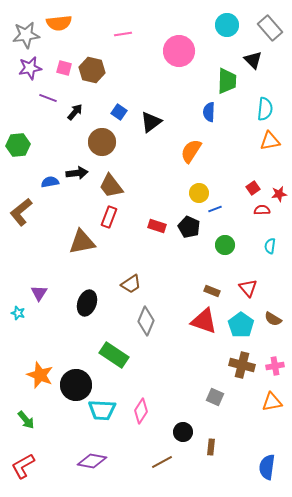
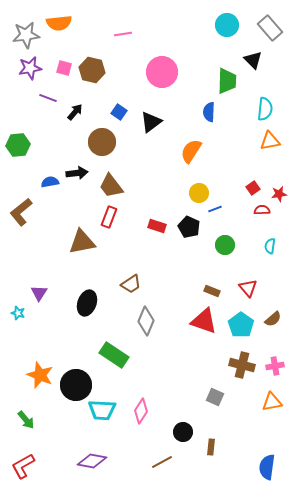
pink circle at (179, 51): moved 17 px left, 21 px down
brown semicircle at (273, 319): rotated 72 degrees counterclockwise
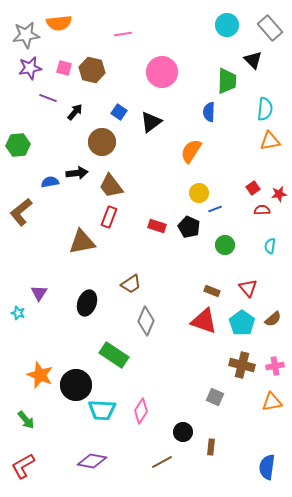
cyan pentagon at (241, 325): moved 1 px right, 2 px up
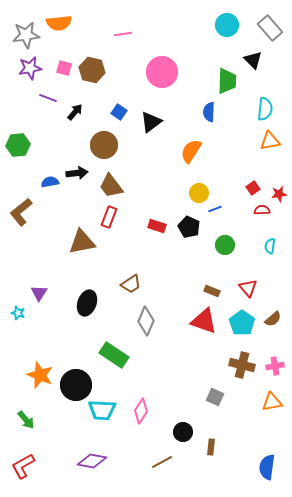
brown circle at (102, 142): moved 2 px right, 3 px down
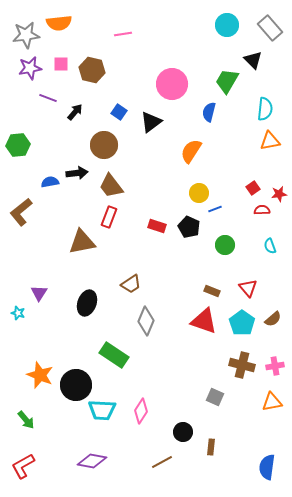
pink square at (64, 68): moved 3 px left, 4 px up; rotated 14 degrees counterclockwise
pink circle at (162, 72): moved 10 px right, 12 px down
green trapezoid at (227, 81): rotated 152 degrees counterclockwise
blue semicircle at (209, 112): rotated 12 degrees clockwise
cyan semicircle at (270, 246): rotated 28 degrees counterclockwise
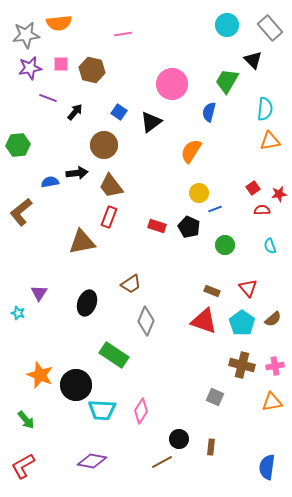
black circle at (183, 432): moved 4 px left, 7 px down
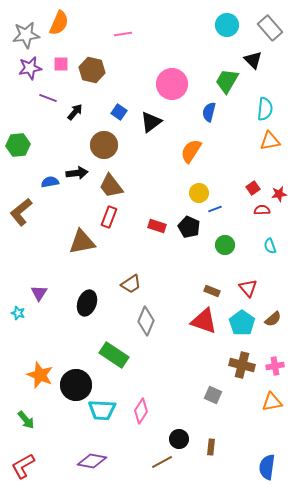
orange semicircle at (59, 23): rotated 60 degrees counterclockwise
gray square at (215, 397): moved 2 px left, 2 px up
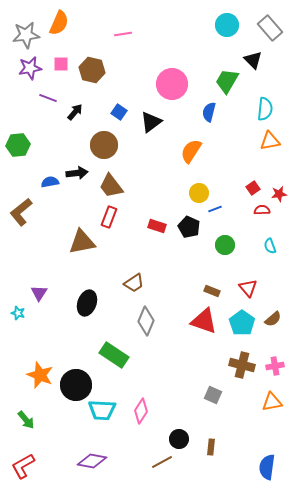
brown trapezoid at (131, 284): moved 3 px right, 1 px up
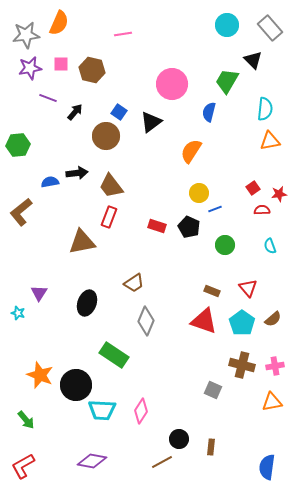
brown circle at (104, 145): moved 2 px right, 9 px up
gray square at (213, 395): moved 5 px up
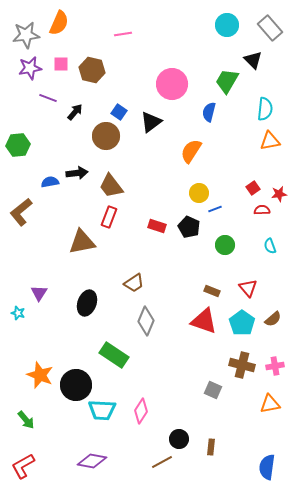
orange triangle at (272, 402): moved 2 px left, 2 px down
